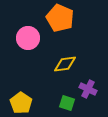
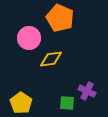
pink circle: moved 1 px right
yellow diamond: moved 14 px left, 5 px up
purple cross: moved 1 px left, 2 px down
green square: rotated 14 degrees counterclockwise
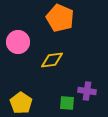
pink circle: moved 11 px left, 4 px down
yellow diamond: moved 1 px right, 1 px down
purple cross: rotated 18 degrees counterclockwise
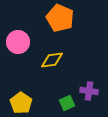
purple cross: moved 2 px right
green square: rotated 28 degrees counterclockwise
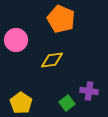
orange pentagon: moved 1 px right, 1 px down
pink circle: moved 2 px left, 2 px up
green square: rotated 14 degrees counterclockwise
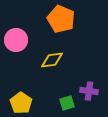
green square: rotated 21 degrees clockwise
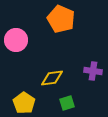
yellow diamond: moved 18 px down
purple cross: moved 4 px right, 20 px up
yellow pentagon: moved 3 px right
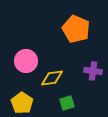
orange pentagon: moved 15 px right, 10 px down
pink circle: moved 10 px right, 21 px down
yellow pentagon: moved 2 px left
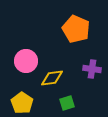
purple cross: moved 1 px left, 2 px up
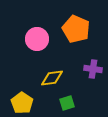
pink circle: moved 11 px right, 22 px up
purple cross: moved 1 px right
